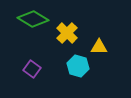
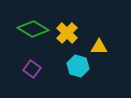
green diamond: moved 10 px down
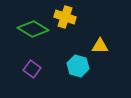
yellow cross: moved 2 px left, 16 px up; rotated 25 degrees counterclockwise
yellow triangle: moved 1 px right, 1 px up
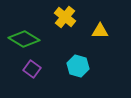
yellow cross: rotated 20 degrees clockwise
green diamond: moved 9 px left, 10 px down
yellow triangle: moved 15 px up
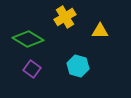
yellow cross: rotated 20 degrees clockwise
green diamond: moved 4 px right
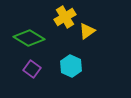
yellow triangle: moved 13 px left; rotated 36 degrees counterclockwise
green diamond: moved 1 px right, 1 px up
cyan hexagon: moved 7 px left; rotated 10 degrees clockwise
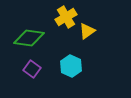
yellow cross: moved 1 px right
green diamond: rotated 24 degrees counterclockwise
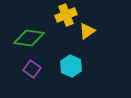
yellow cross: moved 2 px up; rotated 10 degrees clockwise
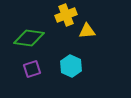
yellow triangle: rotated 30 degrees clockwise
purple square: rotated 36 degrees clockwise
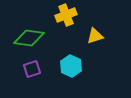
yellow triangle: moved 8 px right, 5 px down; rotated 12 degrees counterclockwise
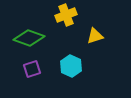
green diamond: rotated 12 degrees clockwise
